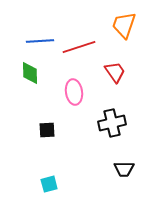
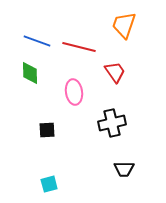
blue line: moved 3 px left; rotated 24 degrees clockwise
red line: rotated 32 degrees clockwise
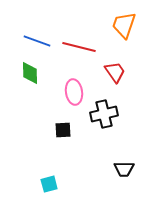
black cross: moved 8 px left, 9 px up
black square: moved 16 px right
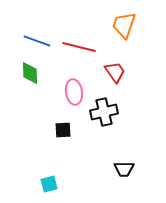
black cross: moved 2 px up
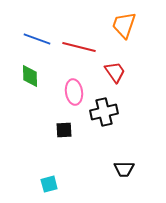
blue line: moved 2 px up
green diamond: moved 3 px down
black square: moved 1 px right
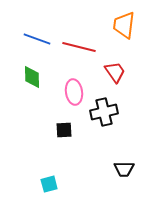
orange trapezoid: rotated 12 degrees counterclockwise
green diamond: moved 2 px right, 1 px down
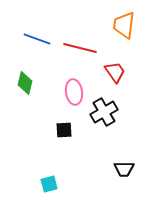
red line: moved 1 px right, 1 px down
green diamond: moved 7 px left, 6 px down; rotated 15 degrees clockwise
black cross: rotated 16 degrees counterclockwise
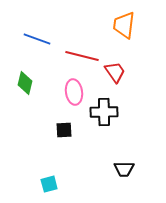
red line: moved 2 px right, 8 px down
black cross: rotated 28 degrees clockwise
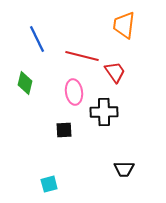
blue line: rotated 44 degrees clockwise
